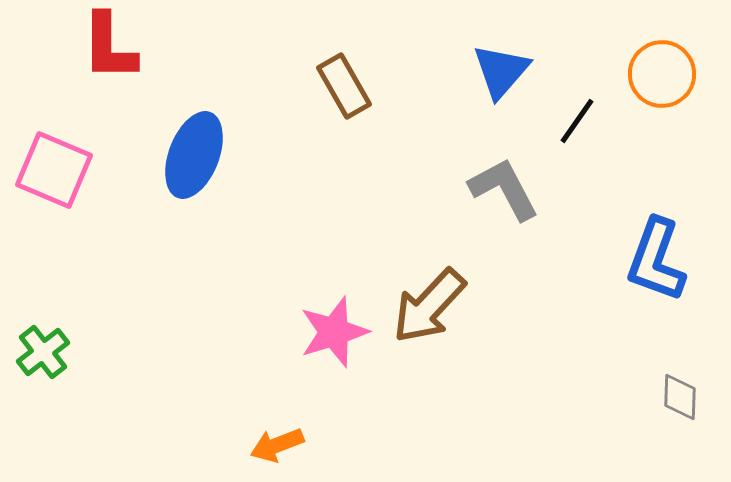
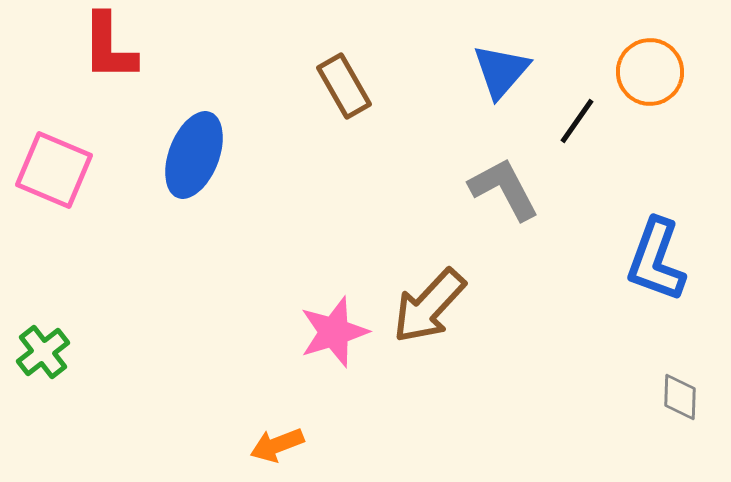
orange circle: moved 12 px left, 2 px up
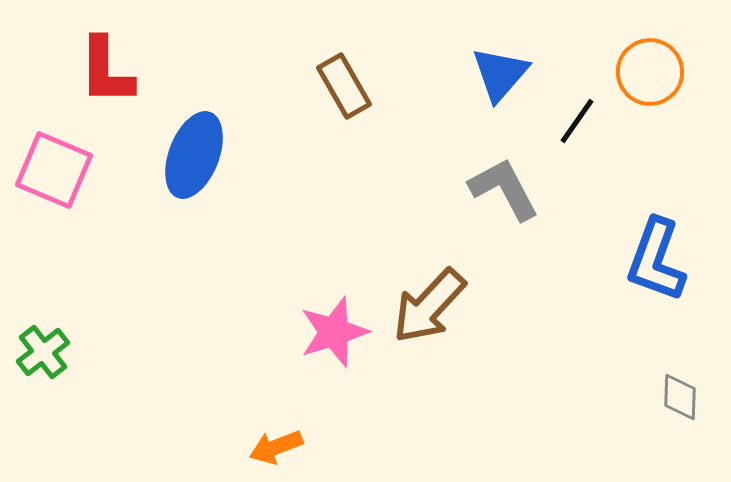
red L-shape: moved 3 px left, 24 px down
blue triangle: moved 1 px left, 3 px down
orange arrow: moved 1 px left, 2 px down
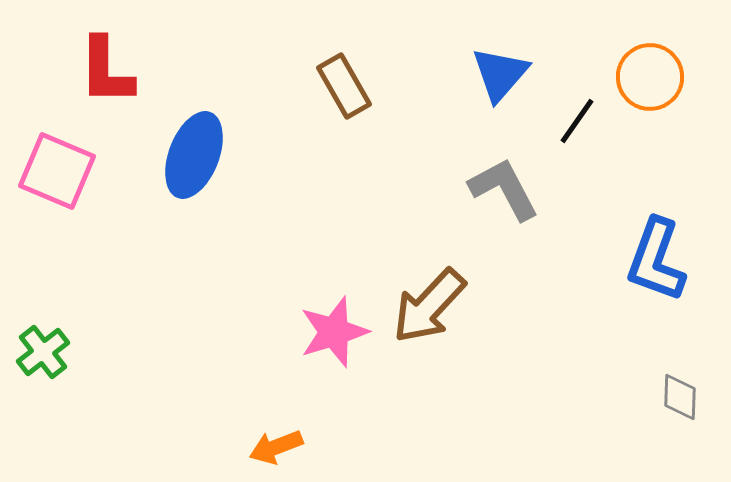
orange circle: moved 5 px down
pink square: moved 3 px right, 1 px down
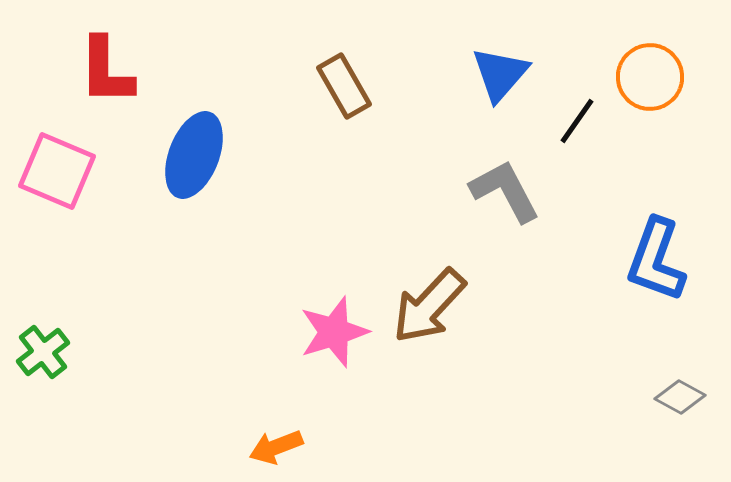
gray L-shape: moved 1 px right, 2 px down
gray diamond: rotated 63 degrees counterclockwise
